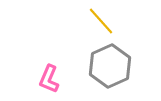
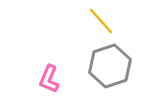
gray hexagon: rotated 6 degrees clockwise
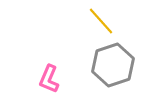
gray hexagon: moved 3 px right, 1 px up
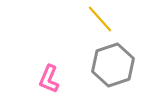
yellow line: moved 1 px left, 2 px up
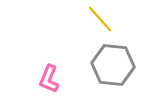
gray hexagon: rotated 24 degrees clockwise
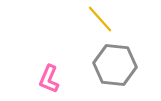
gray hexagon: moved 2 px right
